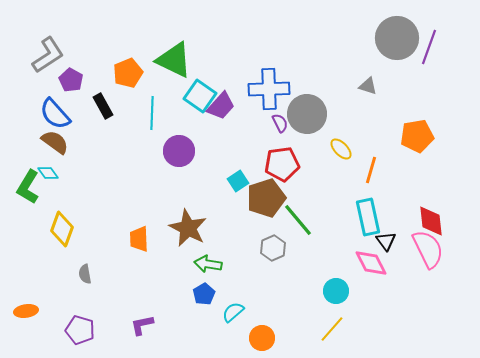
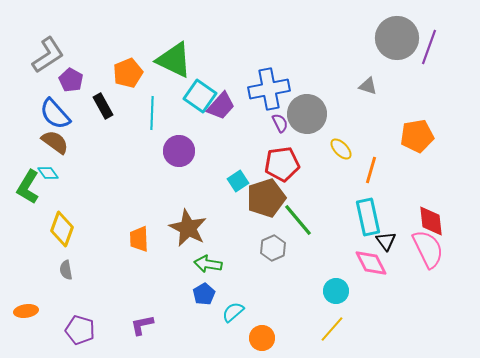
blue cross at (269, 89): rotated 9 degrees counterclockwise
gray semicircle at (85, 274): moved 19 px left, 4 px up
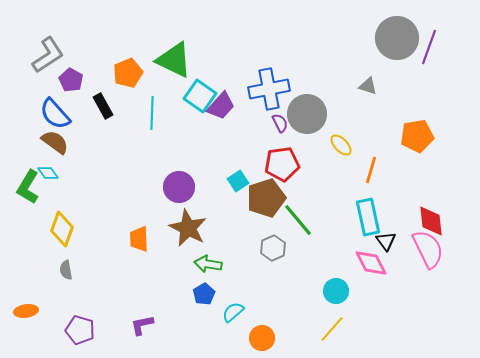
yellow ellipse at (341, 149): moved 4 px up
purple circle at (179, 151): moved 36 px down
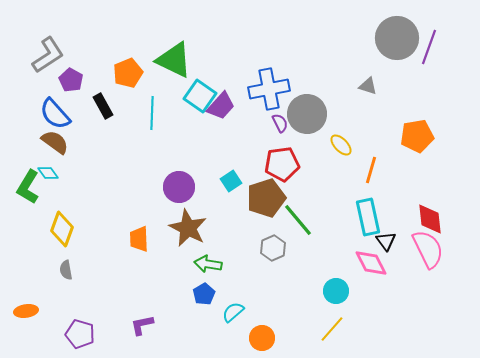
cyan square at (238, 181): moved 7 px left
red diamond at (431, 221): moved 1 px left, 2 px up
purple pentagon at (80, 330): moved 4 px down
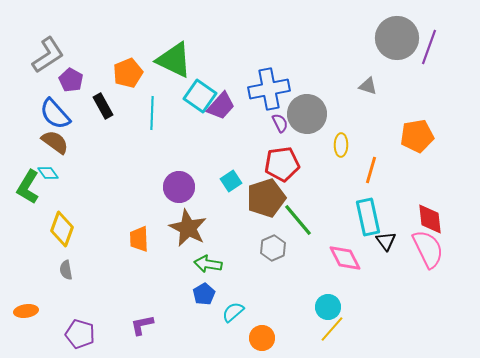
yellow ellipse at (341, 145): rotated 45 degrees clockwise
pink diamond at (371, 263): moved 26 px left, 5 px up
cyan circle at (336, 291): moved 8 px left, 16 px down
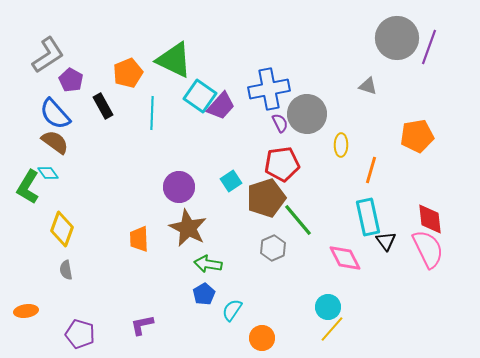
cyan semicircle at (233, 312): moved 1 px left, 2 px up; rotated 15 degrees counterclockwise
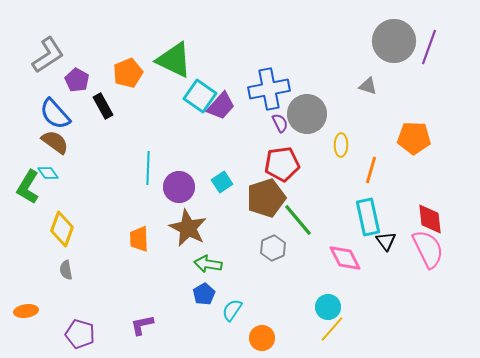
gray circle at (397, 38): moved 3 px left, 3 px down
purple pentagon at (71, 80): moved 6 px right
cyan line at (152, 113): moved 4 px left, 55 px down
orange pentagon at (417, 136): moved 3 px left, 2 px down; rotated 12 degrees clockwise
cyan square at (231, 181): moved 9 px left, 1 px down
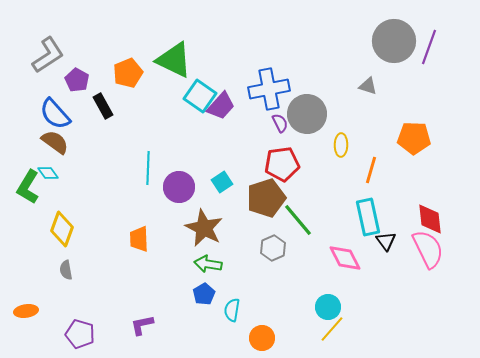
brown star at (188, 228): moved 16 px right
cyan semicircle at (232, 310): rotated 25 degrees counterclockwise
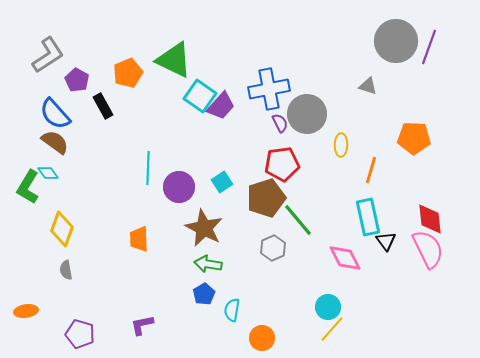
gray circle at (394, 41): moved 2 px right
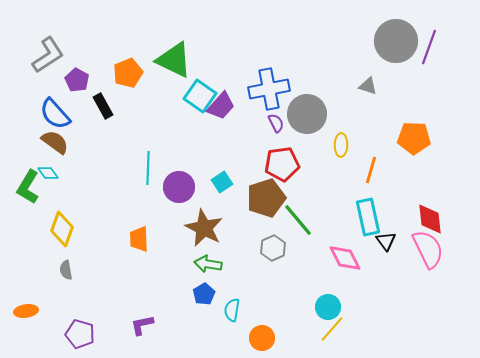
purple semicircle at (280, 123): moved 4 px left
